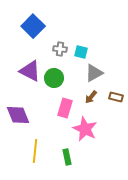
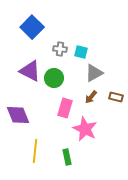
blue square: moved 1 px left, 1 px down
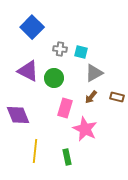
purple triangle: moved 2 px left
brown rectangle: moved 1 px right
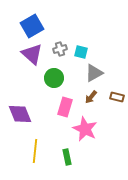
blue square: moved 1 px up; rotated 15 degrees clockwise
gray cross: rotated 24 degrees counterclockwise
purple triangle: moved 4 px right, 17 px up; rotated 15 degrees clockwise
pink rectangle: moved 1 px up
purple diamond: moved 2 px right, 1 px up
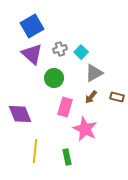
cyan square: rotated 32 degrees clockwise
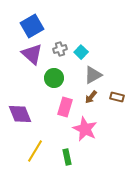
gray triangle: moved 1 px left, 2 px down
yellow line: rotated 25 degrees clockwise
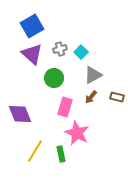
pink star: moved 8 px left, 4 px down
green rectangle: moved 6 px left, 3 px up
